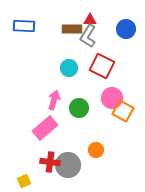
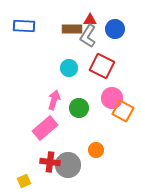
blue circle: moved 11 px left
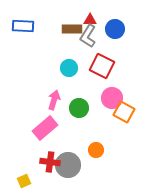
blue rectangle: moved 1 px left
orange square: moved 1 px right, 1 px down
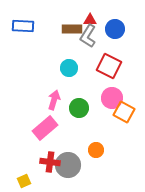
red square: moved 7 px right
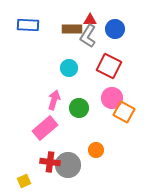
blue rectangle: moved 5 px right, 1 px up
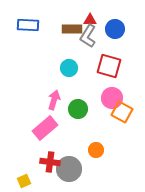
red square: rotated 10 degrees counterclockwise
green circle: moved 1 px left, 1 px down
orange square: moved 2 px left
gray circle: moved 1 px right, 4 px down
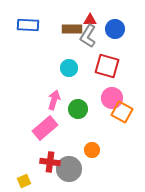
red square: moved 2 px left
orange circle: moved 4 px left
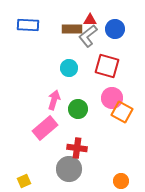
gray L-shape: rotated 20 degrees clockwise
orange circle: moved 29 px right, 31 px down
red cross: moved 27 px right, 14 px up
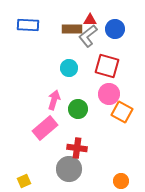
pink circle: moved 3 px left, 4 px up
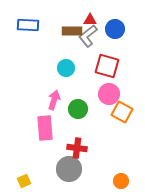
brown rectangle: moved 2 px down
cyan circle: moved 3 px left
pink rectangle: rotated 55 degrees counterclockwise
